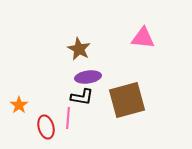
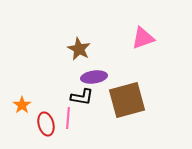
pink triangle: rotated 25 degrees counterclockwise
purple ellipse: moved 6 px right
orange star: moved 3 px right
red ellipse: moved 3 px up
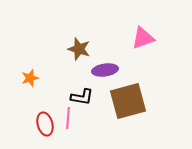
brown star: rotated 10 degrees counterclockwise
purple ellipse: moved 11 px right, 7 px up
brown square: moved 1 px right, 1 px down
orange star: moved 8 px right, 27 px up; rotated 18 degrees clockwise
red ellipse: moved 1 px left
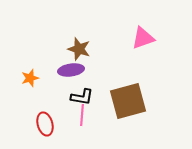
purple ellipse: moved 34 px left
pink line: moved 14 px right, 3 px up
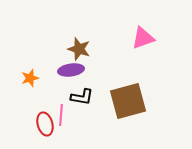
pink line: moved 21 px left
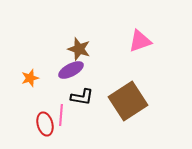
pink triangle: moved 3 px left, 3 px down
purple ellipse: rotated 20 degrees counterclockwise
brown square: rotated 18 degrees counterclockwise
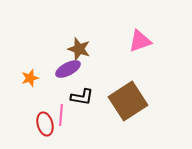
purple ellipse: moved 3 px left, 1 px up
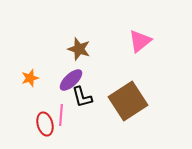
pink triangle: rotated 20 degrees counterclockwise
purple ellipse: moved 3 px right, 11 px down; rotated 15 degrees counterclockwise
black L-shape: rotated 65 degrees clockwise
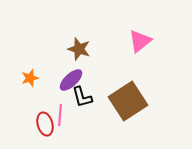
pink line: moved 1 px left
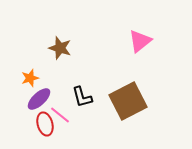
brown star: moved 19 px left, 1 px up
purple ellipse: moved 32 px left, 19 px down
brown square: rotated 6 degrees clockwise
pink line: rotated 55 degrees counterclockwise
